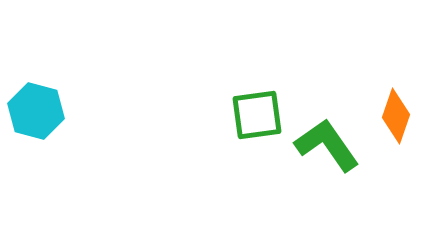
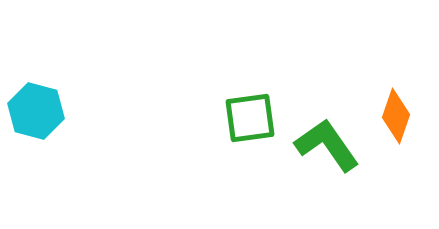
green square: moved 7 px left, 3 px down
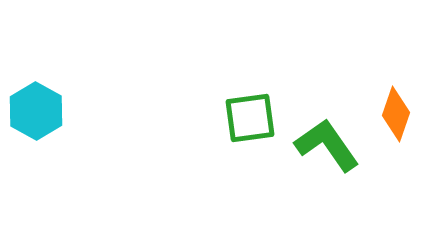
cyan hexagon: rotated 14 degrees clockwise
orange diamond: moved 2 px up
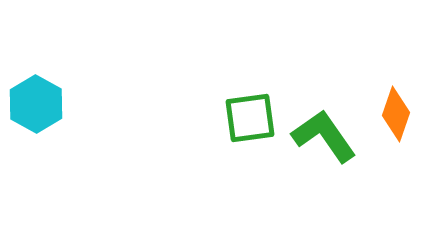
cyan hexagon: moved 7 px up
green L-shape: moved 3 px left, 9 px up
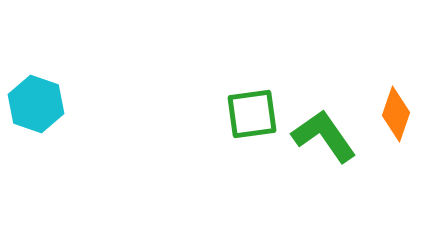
cyan hexagon: rotated 10 degrees counterclockwise
green square: moved 2 px right, 4 px up
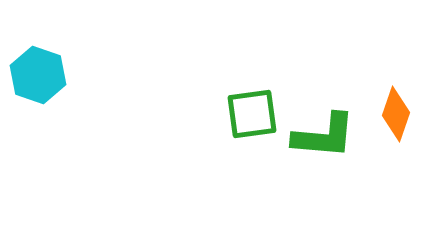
cyan hexagon: moved 2 px right, 29 px up
green L-shape: rotated 130 degrees clockwise
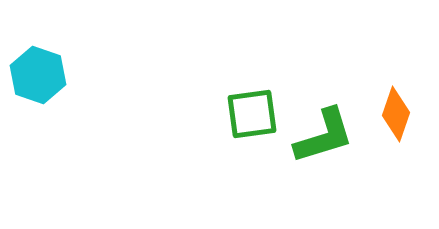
green L-shape: rotated 22 degrees counterclockwise
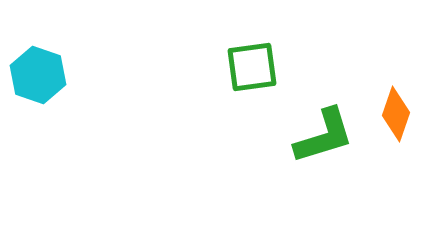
green square: moved 47 px up
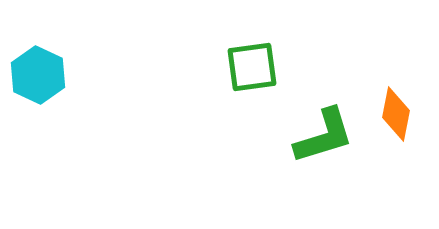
cyan hexagon: rotated 6 degrees clockwise
orange diamond: rotated 8 degrees counterclockwise
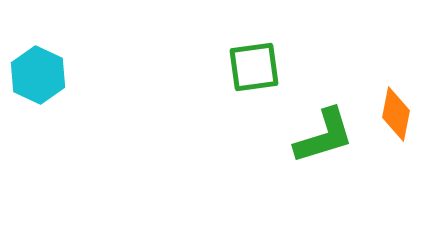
green square: moved 2 px right
